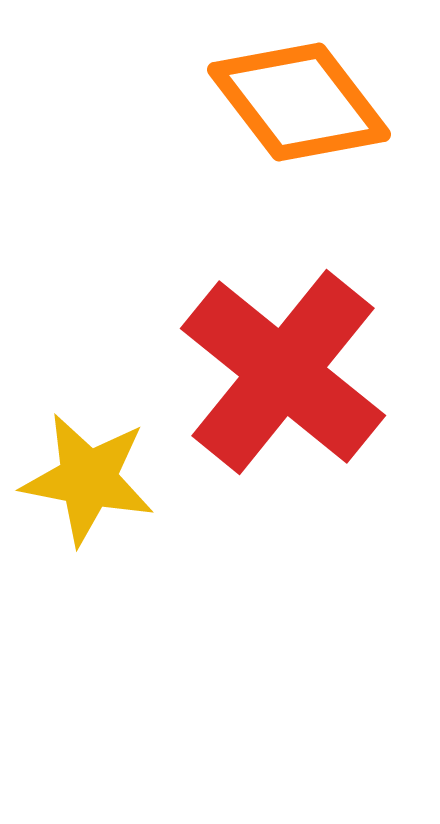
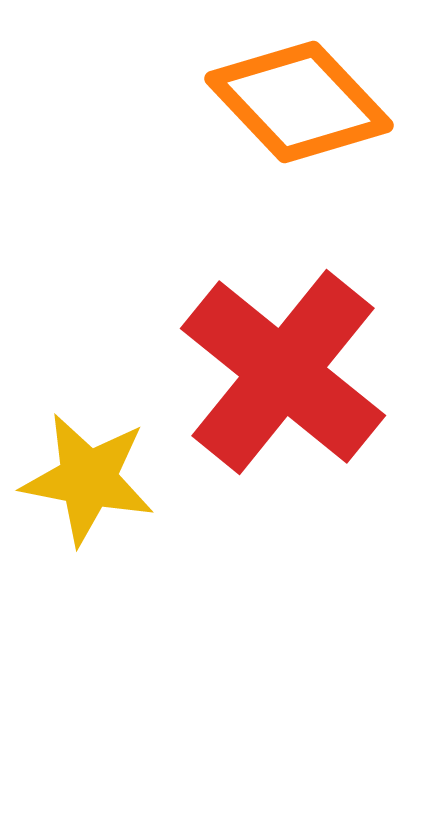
orange diamond: rotated 6 degrees counterclockwise
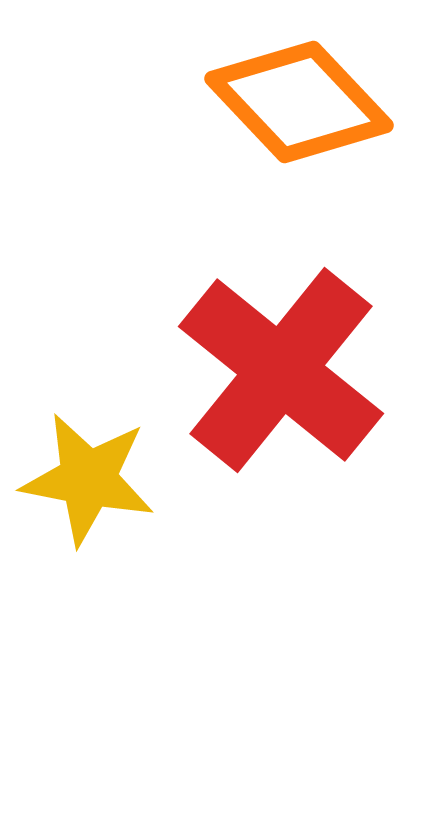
red cross: moved 2 px left, 2 px up
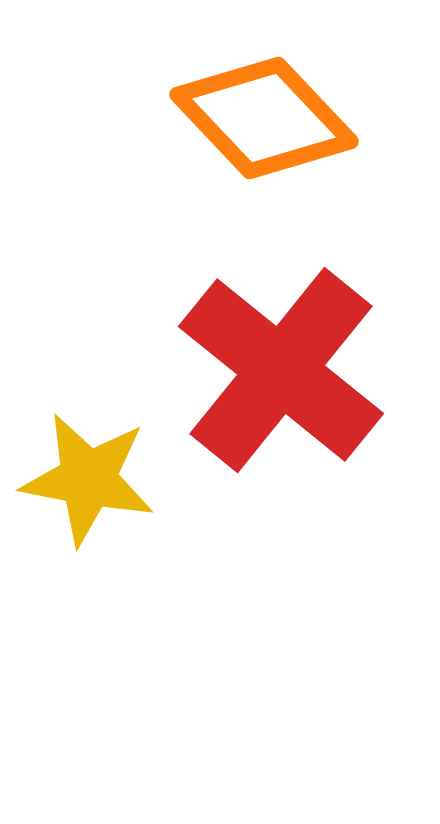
orange diamond: moved 35 px left, 16 px down
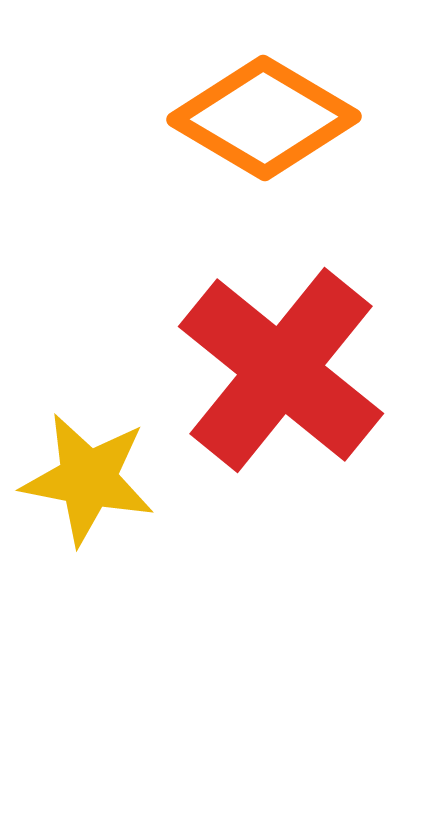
orange diamond: rotated 16 degrees counterclockwise
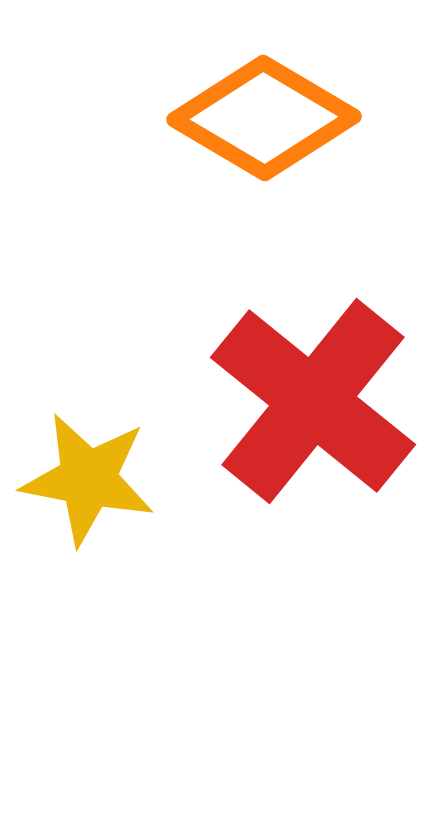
red cross: moved 32 px right, 31 px down
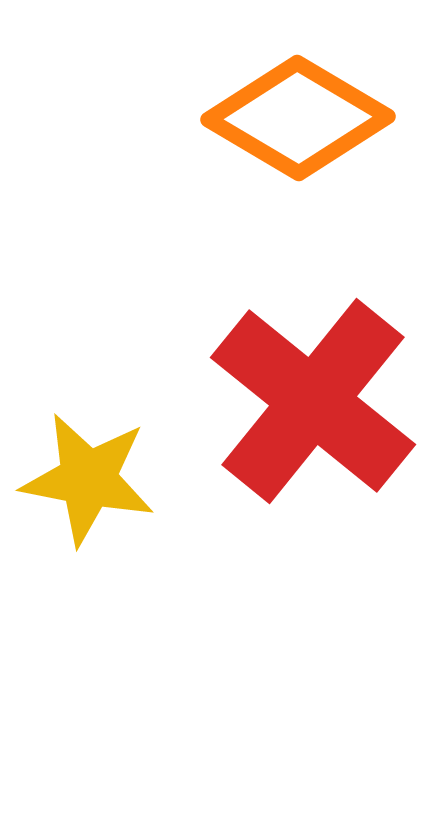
orange diamond: moved 34 px right
